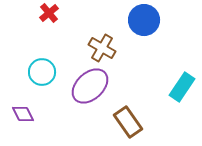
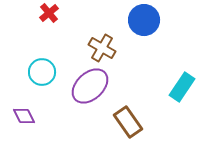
purple diamond: moved 1 px right, 2 px down
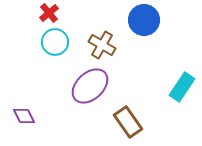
brown cross: moved 3 px up
cyan circle: moved 13 px right, 30 px up
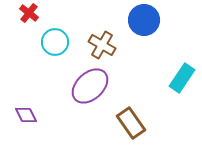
red cross: moved 20 px left; rotated 12 degrees counterclockwise
cyan rectangle: moved 9 px up
purple diamond: moved 2 px right, 1 px up
brown rectangle: moved 3 px right, 1 px down
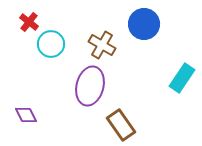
red cross: moved 9 px down
blue circle: moved 4 px down
cyan circle: moved 4 px left, 2 px down
purple ellipse: rotated 33 degrees counterclockwise
brown rectangle: moved 10 px left, 2 px down
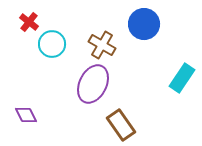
cyan circle: moved 1 px right
purple ellipse: moved 3 px right, 2 px up; rotated 12 degrees clockwise
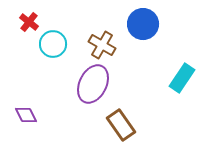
blue circle: moved 1 px left
cyan circle: moved 1 px right
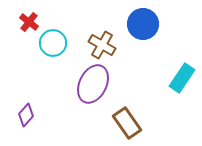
cyan circle: moved 1 px up
purple diamond: rotated 70 degrees clockwise
brown rectangle: moved 6 px right, 2 px up
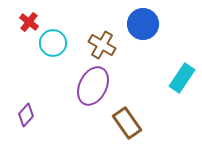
purple ellipse: moved 2 px down
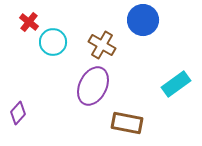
blue circle: moved 4 px up
cyan circle: moved 1 px up
cyan rectangle: moved 6 px left, 6 px down; rotated 20 degrees clockwise
purple diamond: moved 8 px left, 2 px up
brown rectangle: rotated 44 degrees counterclockwise
